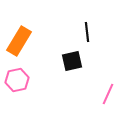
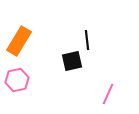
black line: moved 8 px down
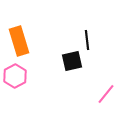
orange rectangle: rotated 48 degrees counterclockwise
pink hexagon: moved 2 px left, 4 px up; rotated 15 degrees counterclockwise
pink line: moved 2 px left; rotated 15 degrees clockwise
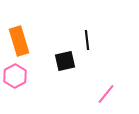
black square: moved 7 px left
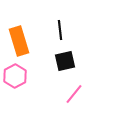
black line: moved 27 px left, 10 px up
pink line: moved 32 px left
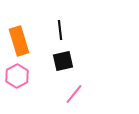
black square: moved 2 px left
pink hexagon: moved 2 px right
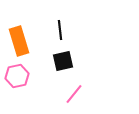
pink hexagon: rotated 15 degrees clockwise
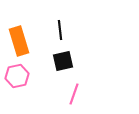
pink line: rotated 20 degrees counterclockwise
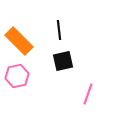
black line: moved 1 px left
orange rectangle: rotated 28 degrees counterclockwise
pink line: moved 14 px right
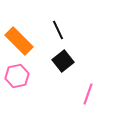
black line: moved 1 px left; rotated 18 degrees counterclockwise
black square: rotated 25 degrees counterclockwise
